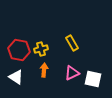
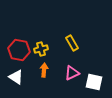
white square: moved 1 px right, 3 px down
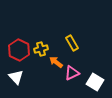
red hexagon: rotated 15 degrees clockwise
orange arrow: moved 12 px right, 8 px up; rotated 56 degrees counterclockwise
white triangle: rotated 14 degrees clockwise
white square: moved 1 px right; rotated 18 degrees clockwise
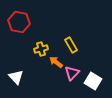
yellow rectangle: moved 1 px left, 2 px down
red hexagon: moved 28 px up; rotated 15 degrees counterclockwise
pink triangle: rotated 21 degrees counterclockwise
white square: moved 2 px left, 1 px up
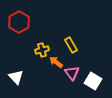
red hexagon: rotated 20 degrees clockwise
yellow cross: moved 1 px right, 1 px down
pink triangle: rotated 21 degrees counterclockwise
